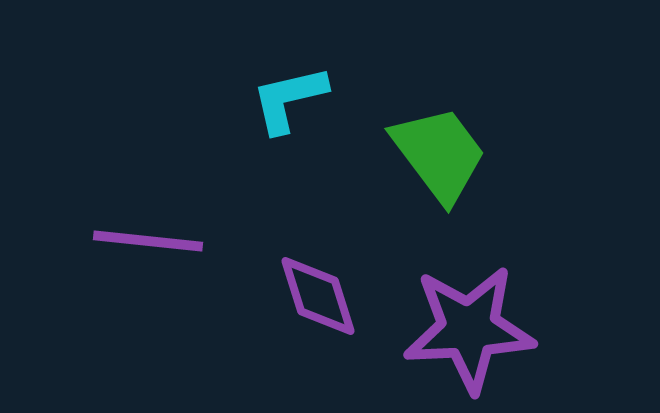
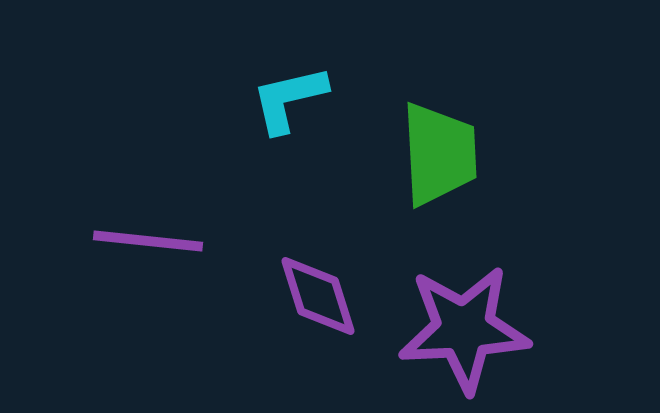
green trapezoid: rotated 34 degrees clockwise
purple star: moved 5 px left
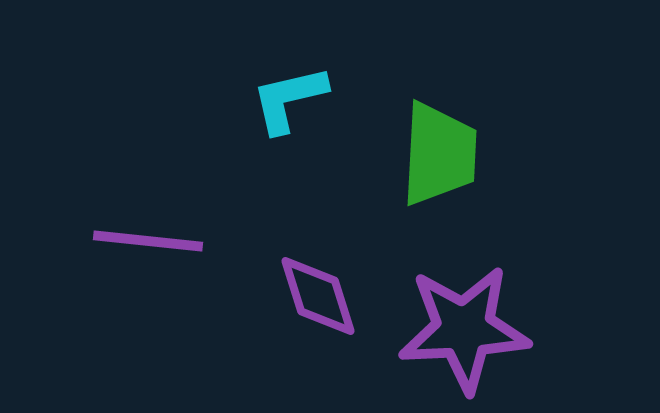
green trapezoid: rotated 6 degrees clockwise
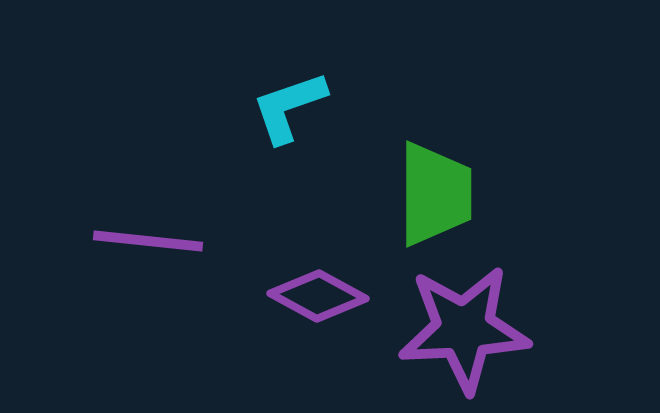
cyan L-shape: moved 8 px down; rotated 6 degrees counterclockwise
green trapezoid: moved 4 px left, 40 px down; rotated 3 degrees counterclockwise
purple diamond: rotated 44 degrees counterclockwise
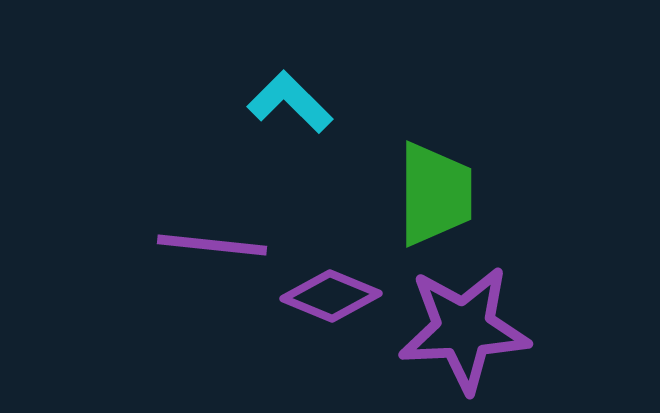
cyan L-shape: moved 1 px right, 5 px up; rotated 64 degrees clockwise
purple line: moved 64 px right, 4 px down
purple diamond: moved 13 px right; rotated 6 degrees counterclockwise
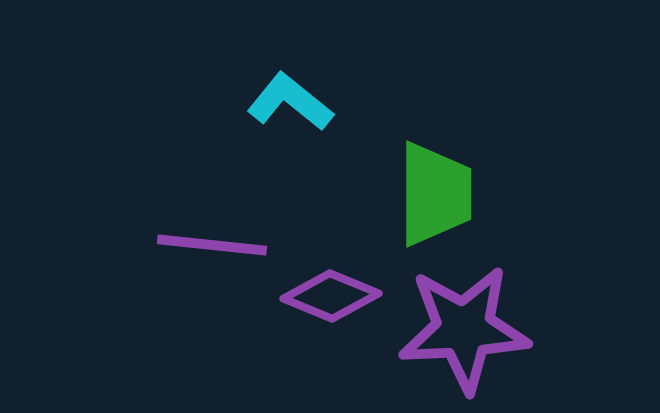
cyan L-shape: rotated 6 degrees counterclockwise
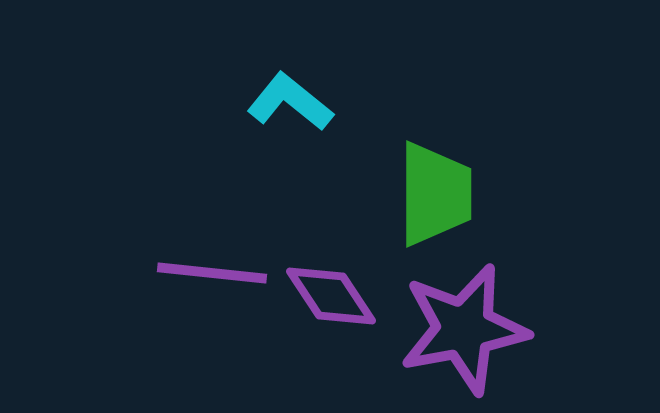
purple line: moved 28 px down
purple diamond: rotated 34 degrees clockwise
purple star: rotated 8 degrees counterclockwise
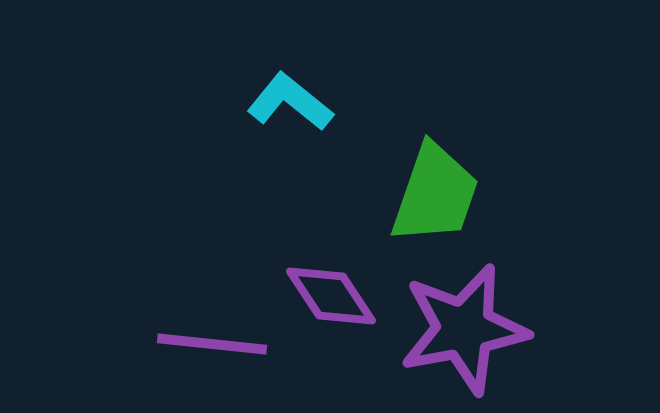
green trapezoid: rotated 19 degrees clockwise
purple line: moved 71 px down
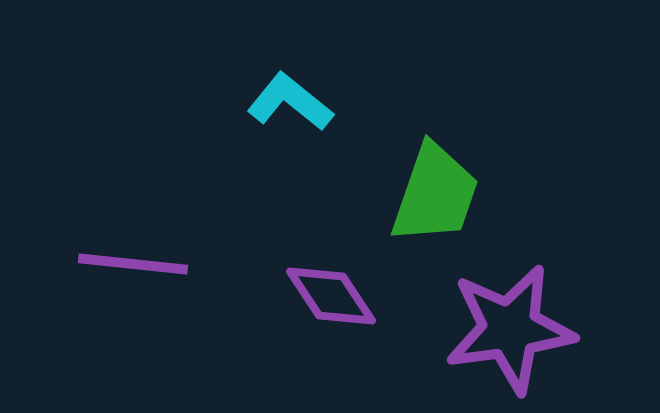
purple star: moved 46 px right; rotated 3 degrees clockwise
purple line: moved 79 px left, 80 px up
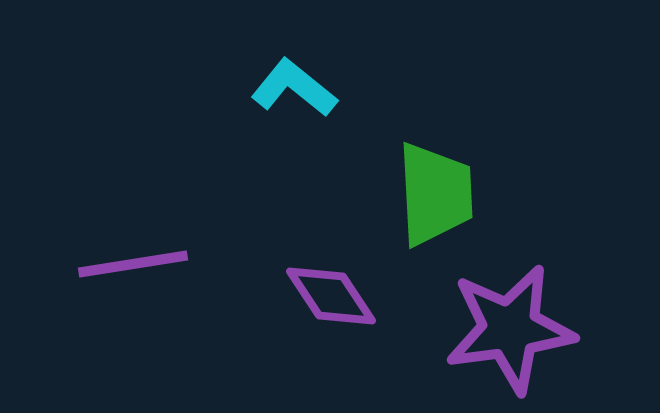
cyan L-shape: moved 4 px right, 14 px up
green trapezoid: rotated 22 degrees counterclockwise
purple line: rotated 15 degrees counterclockwise
